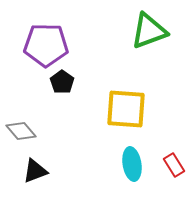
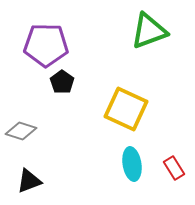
yellow square: rotated 21 degrees clockwise
gray diamond: rotated 32 degrees counterclockwise
red rectangle: moved 3 px down
black triangle: moved 6 px left, 10 px down
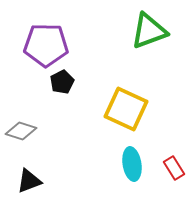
black pentagon: rotated 10 degrees clockwise
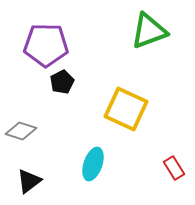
cyan ellipse: moved 39 px left; rotated 28 degrees clockwise
black triangle: rotated 16 degrees counterclockwise
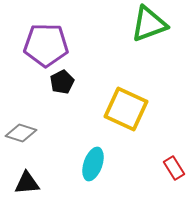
green triangle: moved 7 px up
gray diamond: moved 2 px down
black triangle: moved 2 px left, 2 px down; rotated 32 degrees clockwise
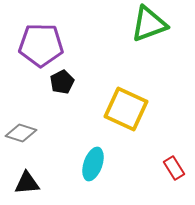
purple pentagon: moved 5 px left
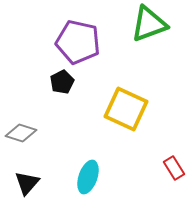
purple pentagon: moved 37 px right, 3 px up; rotated 12 degrees clockwise
cyan ellipse: moved 5 px left, 13 px down
black triangle: rotated 44 degrees counterclockwise
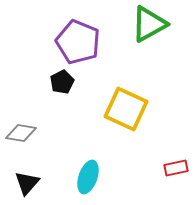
green triangle: rotated 9 degrees counterclockwise
purple pentagon: rotated 9 degrees clockwise
gray diamond: rotated 8 degrees counterclockwise
red rectangle: moved 2 px right; rotated 70 degrees counterclockwise
